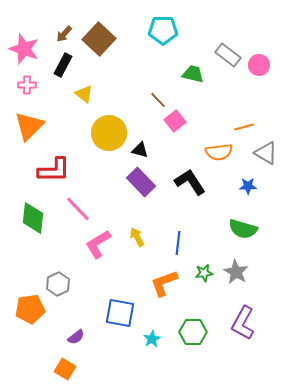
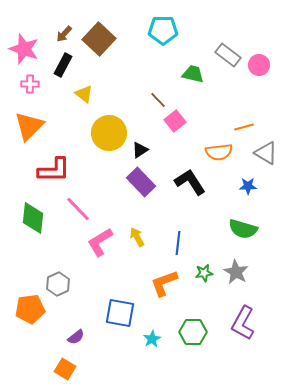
pink cross: moved 3 px right, 1 px up
black triangle: rotated 48 degrees counterclockwise
pink L-shape: moved 2 px right, 2 px up
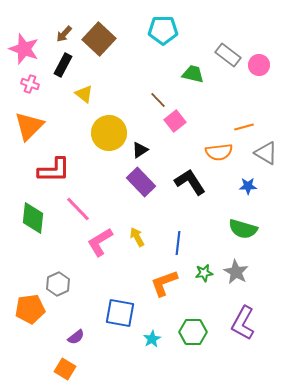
pink cross: rotated 18 degrees clockwise
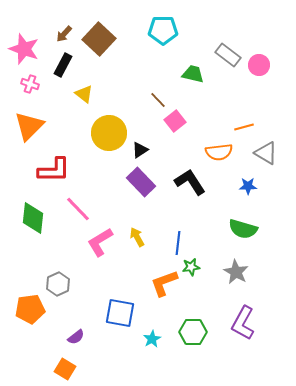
green star: moved 13 px left, 6 px up
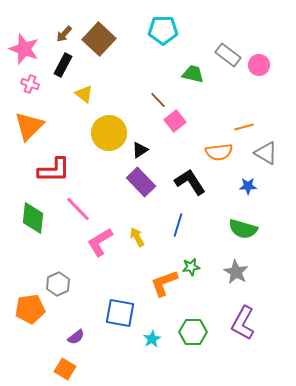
blue line: moved 18 px up; rotated 10 degrees clockwise
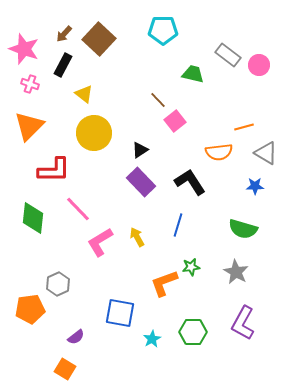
yellow circle: moved 15 px left
blue star: moved 7 px right
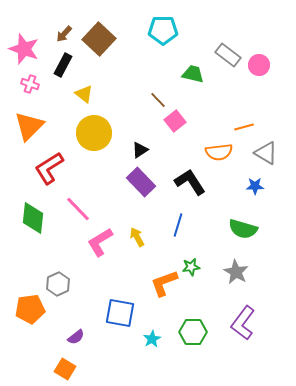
red L-shape: moved 5 px left, 2 px up; rotated 148 degrees clockwise
purple L-shape: rotated 8 degrees clockwise
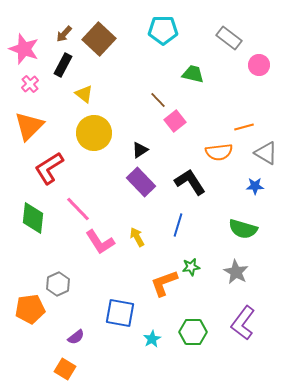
gray rectangle: moved 1 px right, 17 px up
pink cross: rotated 30 degrees clockwise
pink L-shape: rotated 92 degrees counterclockwise
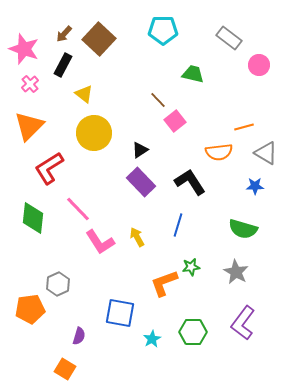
purple semicircle: moved 3 px right, 1 px up; rotated 36 degrees counterclockwise
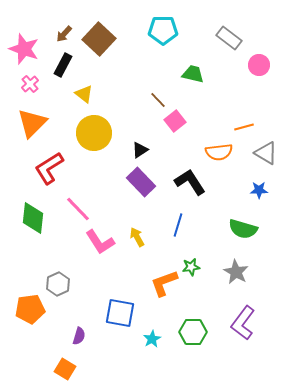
orange triangle: moved 3 px right, 3 px up
blue star: moved 4 px right, 4 px down
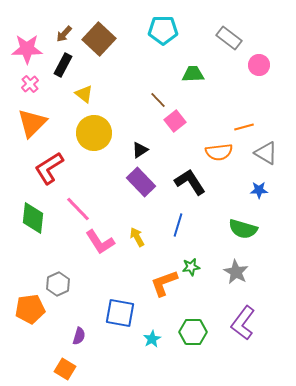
pink star: moved 3 px right; rotated 20 degrees counterclockwise
green trapezoid: rotated 15 degrees counterclockwise
